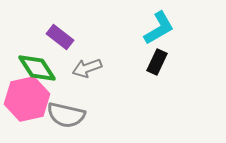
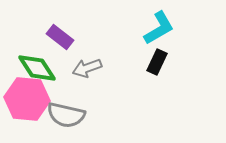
pink hexagon: rotated 18 degrees clockwise
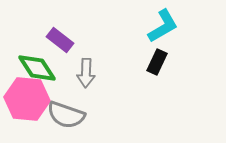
cyan L-shape: moved 4 px right, 2 px up
purple rectangle: moved 3 px down
gray arrow: moved 1 px left, 5 px down; rotated 68 degrees counterclockwise
gray semicircle: rotated 6 degrees clockwise
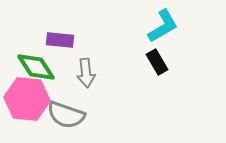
purple rectangle: rotated 32 degrees counterclockwise
black rectangle: rotated 55 degrees counterclockwise
green diamond: moved 1 px left, 1 px up
gray arrow: rotated 8 degrees counterclockwise
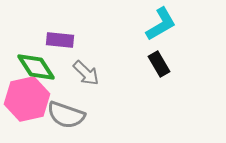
cyan L-shape: moved 2 px left, 2 px up
black rectangle: moved 2 px right, 2 px down
gray arrow: rotated 40 degrees counterclockwise
pink hexagon: rotated 18 degrees counterclockwise
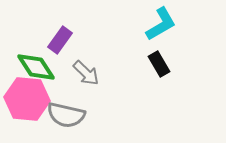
purple rectangle: rotated 60 degrees counterclockwise
pink hexagon: rotated 18 degrees clockwise
gray semicircle: rotated 6 degrees counterclockwise
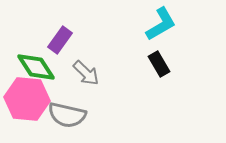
gray semicircle: moved 1 px right
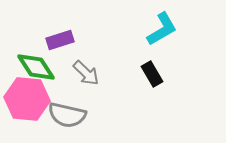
cyan L-shape: moved 1 px right, 5 px down
purple rectangle: rotated 36 degrees clockwise
black rectangle: moved 7 px left, 10 px down
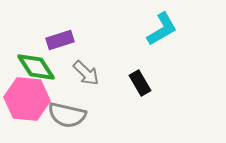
black rectangle: moved 12 px left, 9 px down
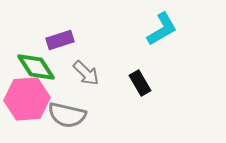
pink hexagon: rotated 9 degrees counterclockwise
